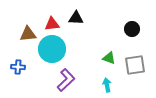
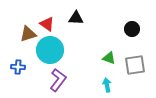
red triangle: moved 5 px left; rotated 42 degrees clockwise
brown triangle: rotated 12 degrees counterclockwise
cyan circle: moved 2 px left, 1 px down
purple L-shape: moved 8 px left; rotated 10 degrees counterclockwise
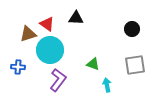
green triangle: moved 16 px left, 6 px down
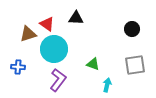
cyan circle: moved 4 px right, 1 px up
cyan arrow: rotated 24 degrees clockwise
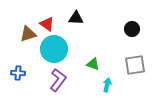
blue cross: moved 6 px down
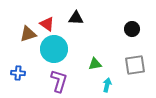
green triangle: moved 2 px right; rotated 32 degrees counterclockwise
purple L-shape: moved 1 px right, 1 px down; rotated 20 degrees counterclockwise
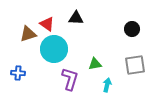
purple L-shape: moved 11 px right, 2 px up
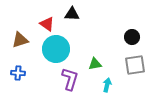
black triangle: moved 4 px left, 4 px up
black circle: moved 8 px down
brown triangle: moved 8 px left, 6 px down
cyan circle: moved 2 px right
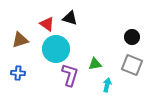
black triangle: moved 2 px left, 4 px down; rotated 14 degrees clockwise
gray square: moved 3 px left; rotated 30 degrees clockwise
purple L-shape: moved 4 px up
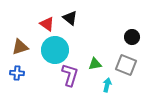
black triangle: rotated 21 degrees clockwise
brown triangle: moved 7 px down
cyan circle: moved 1 px left, 1 px down
gray square: moved 6 px left
blue cross: moved 1 px left
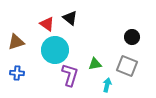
brown triangle: moved 4 px left, 5 px up
gray square: moved 1 px right, 1 px down
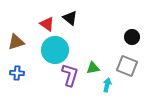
green triangle: moved 2 px left, 4 px down
